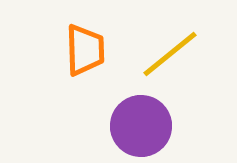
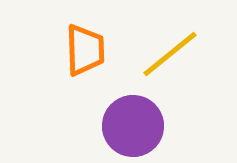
purple circle: moved 8 px left
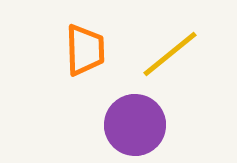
purple circle: moved 2 px right, 1 px up
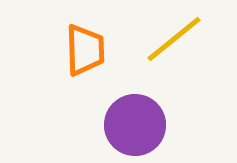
yellow line: moved 4 px right, 15 px up
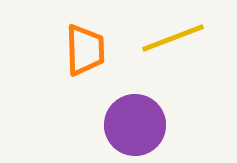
yellow line: moved 1 px left, 1 px up; rotated 18 degrees clockwise
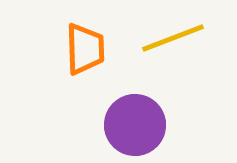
orange trapezoid: moved 1 px up
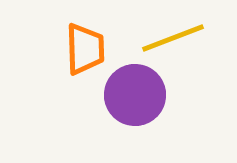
purple circle: moved 30 px up
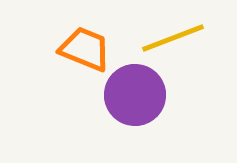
orange trapezoid: rotated 66 degrees counterclockwise
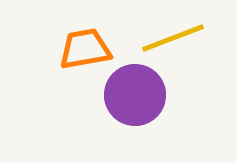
orange trapezoid: rotated 32 degrees counterclockwise
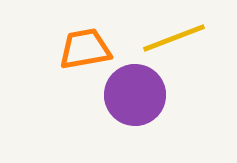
yellow line: moved 1 px right
